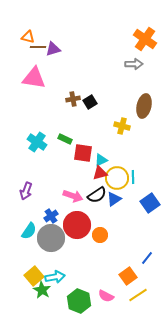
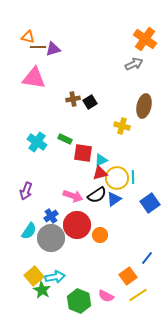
gray arrow: rotated 24 degrees counterclockwise
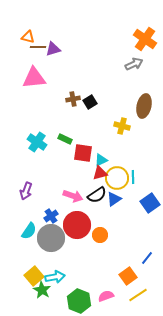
pink triangle: rotated 15 degrees counterclockwise
pink semicircle: rotated 133 degrees clockwise
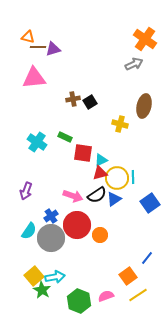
yellow cross: moved 2 px left, 2 px up
green rectangle: moved 2 px up
